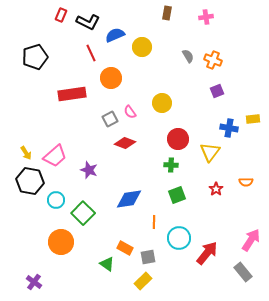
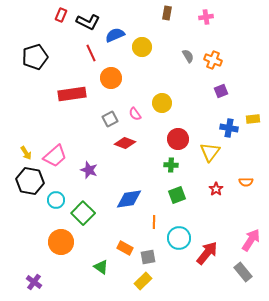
purple square at (217, 91): moved 4 px right
pink semicircle at (130, 112): moved 5 px right, 2 px down
green triangle at (107, 264): moved 6 px left, 3 px down
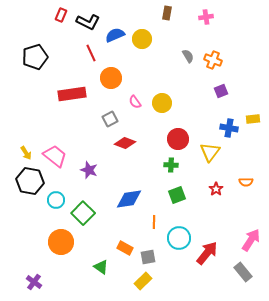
yellow circle at (142, 47): moved 8 px up
pink semicircle at (135, 114): moved 12 px up
pink trapezoid at (55, 156): rotated 100 degrees counterclockwise
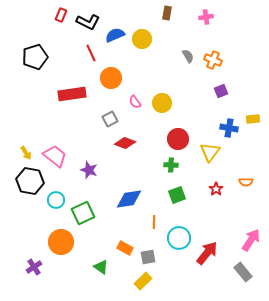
green square at (83, 213): rotated 20 degrees clockwise
purple cross at (34, 282): moved 15 px up; rotated 21 degrees clockwise
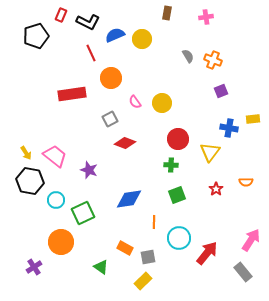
black pentagon at (35, 57): moved 1 px right, 21 px up
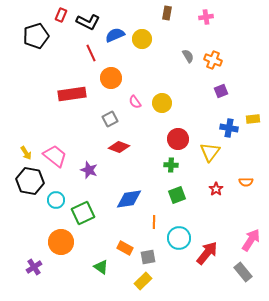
red diamond at (125, 143): moved 6 px left, 4 px down
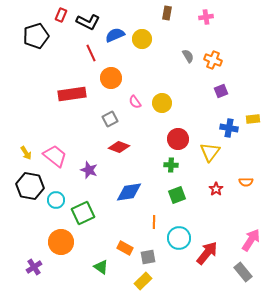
black hexagon at (30, 181): moved 5 px down
blue diamond at (129, 199): moved 7 px up
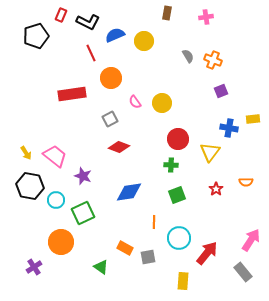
yellow circle at (142, 39): moved 2 px right, 2 px down
purple star at (89, 170): moved 6 px left, 6 px down
yellow rectangle at (143, 281): moved 40 px right; rotated 42 degrees counterclockwise
